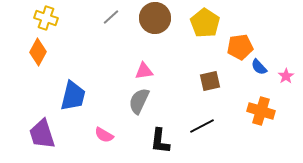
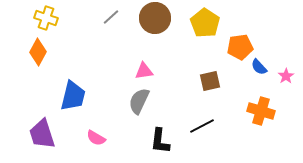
pink semicircle: moved 8 px left, 3 px down
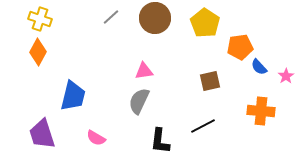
yellow cross: moved 6 px left, 1 px down
orange cross: rotated 12 degrees counterclockwise
black line: moved 1 px right
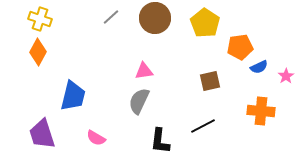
blue semicircle: rotated 72 degrees counterclockwise
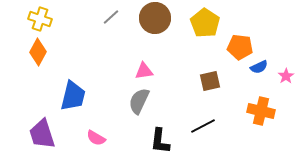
orange pentagon: rotated 15 degrees clockwise
orange cross: rotated 8 degrees clockwise
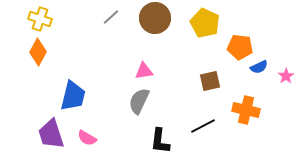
yellow pentagon: rotated 8 degrees counterclockwise
orange cross: moved 15 px left, 1 px up
purple trapezoid: moved 9 px right
pink semicircle: moved 9 px left
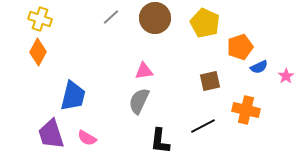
orange pentagon: rotated 25 degrees counterclockwise
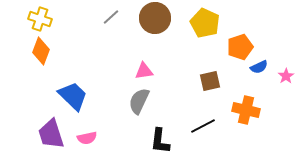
orange diamond: moved 3 px right, 1 px up; rotated 8 degrees counterclockwise
blue trapezoid: rotated 60 degrees counterclockwise
pink semicircle: rotated 42 degrees counterclockwise
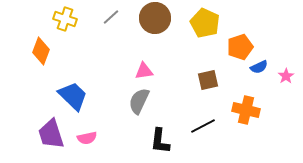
yellow cross: moved 25 px right
brown square: moved 2 px left, 1 px up
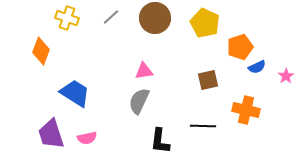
yellow cross: moved 2 px right, 1 px up
blue semicircle: moved 2 px left
blue trapezoid: moved 2 px right, 3 px up; rotated 12 degrees counterclockwise
black line: rotated 30 degrees clockwise
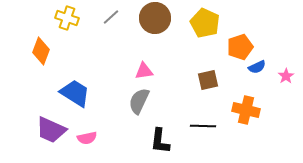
purple trapezoid: moved 4 px up; rotated 48 degrees counterclockwise
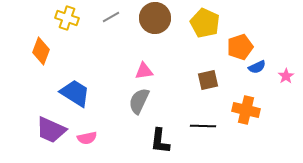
gray line: rotated 12 degrees clockwise
